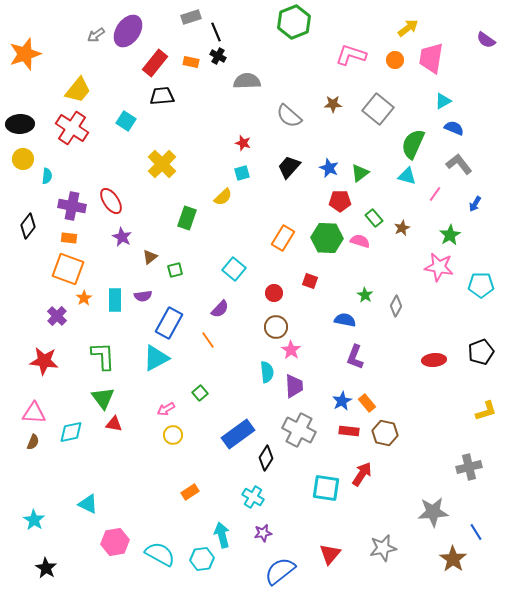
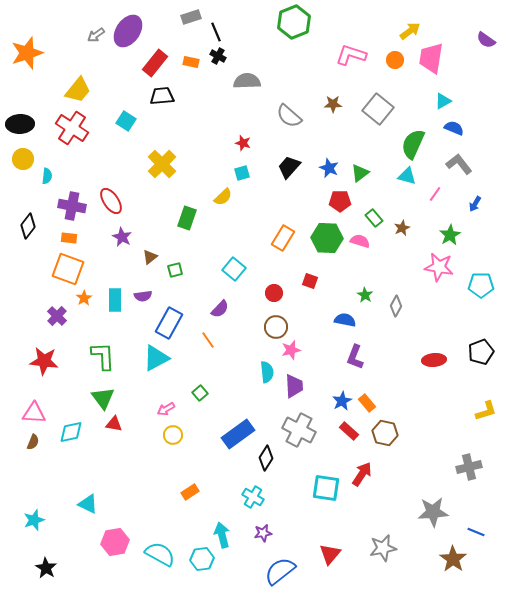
yellow arrow at (408, 28): moved 2 px right, 3 px down
orange star at (25, 54): moved 2 px right, 1 px up
pink star at (291, 350): rotated 24 degrees clockwise
red rectangle at (349, 431): rotated 36 degrees clockwise
cyan star at (34, 520): rotated 20 degrees clockwise
blue line at (476, 532): rotated 36 degrees counterclockwise
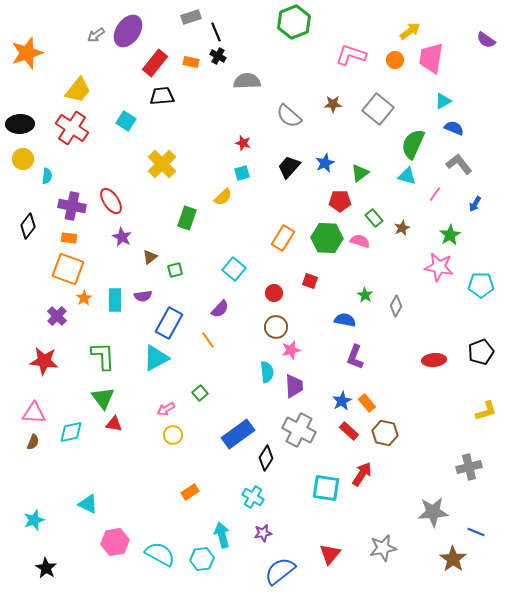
blue star at (329, 168): moved 4 px left, 5 px up; rotated 24 degrees clockwise
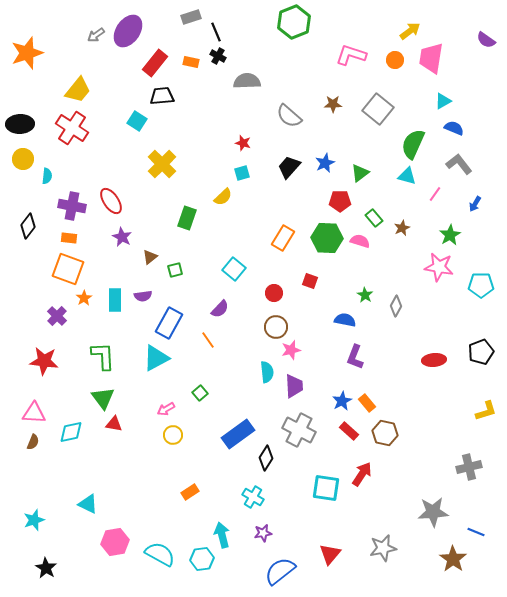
cyan square at (126, 121): moved 11 px right
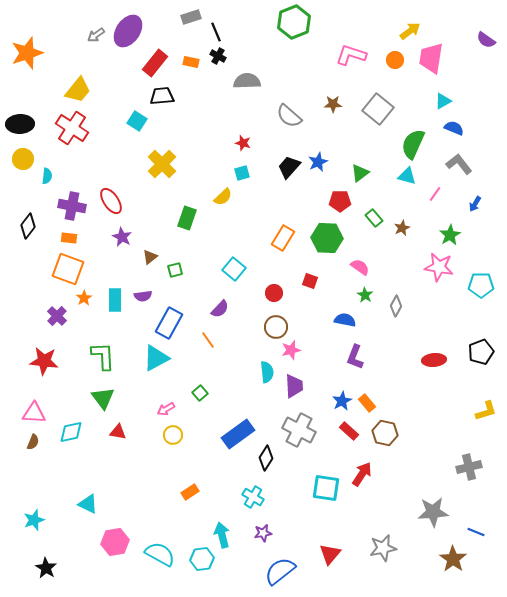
blue star at (325, 163): moved 7 px left, 1 px up
pink semicircle at (360, 241): moved 26 px down; rotated 18 degrees clockwise
red triangle at (114, 424): moved 4 px right, 8 px down
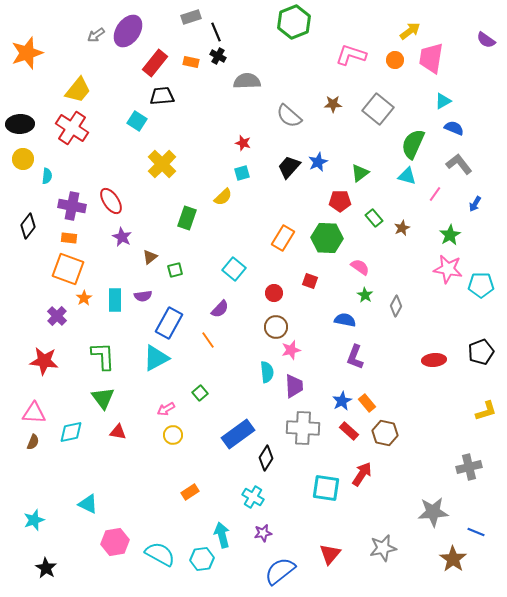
pink star at (439, 267): moved 9 px right, 2 px down
gray cross at (299, 430): moved 4 px right, 2 px up; rotated 24 degrees counterclockwise
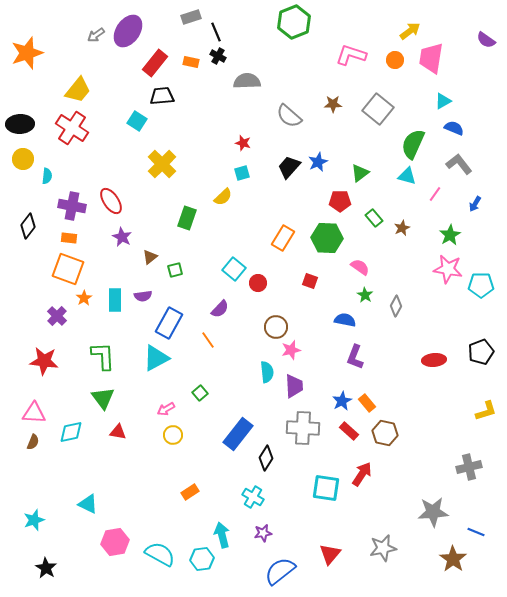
red circle at (274, 293): moved 16 px left, 10 px up
blue rectangle at (238, 434): rotated 16 degrees counterclockwise
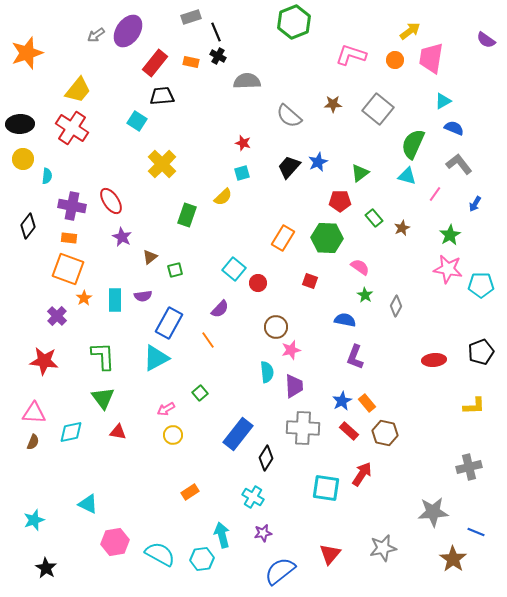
green rectangle at (187, 218): moved 3 px up
yellow L-shape at (486, 411): moved 12 px left, 5 px up; rotated 15 degrees clockwise
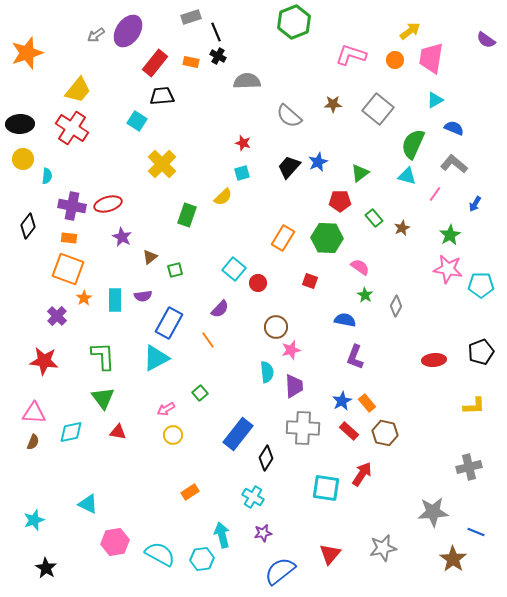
cyan triangle at (443, 101): moved 8 px left, 1 px up
gray L-shape at (459, 164): moved 5 px left; rotated 12 degrees counterclockwise
red ellipse at (111, 201): moved 3 px left, 3 px down; rotated 72 degrees counterclockwise
